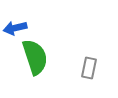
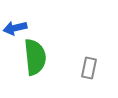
green semicircle: rotated 12 degrees clockwise
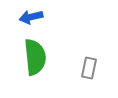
blue arrow: moved 16 px right, 11 px up
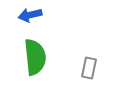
blue arrow: moved 1 px left, 2 px up
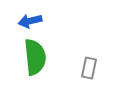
blue arrow: moved 6 px down
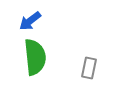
blue arrow: rotated 25 degrees counterclockwise
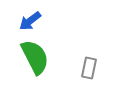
green semicircle: rotated 21 degrees counterclockwise
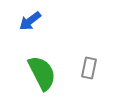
green semicircle: moved 7 px right, 16 px down
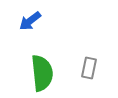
green semicircle: rotated 21 degrees clockwise
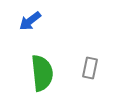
gray rectangle: moved 1 px right
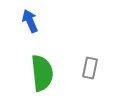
blue arrow: rotated 105 degrees clockwise
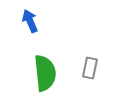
green semicircle: moved 3 px right
